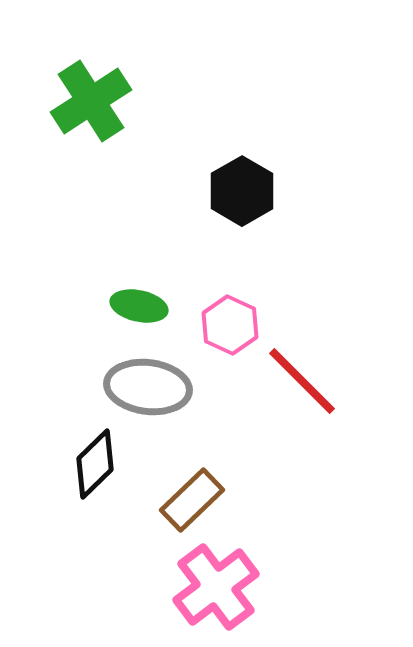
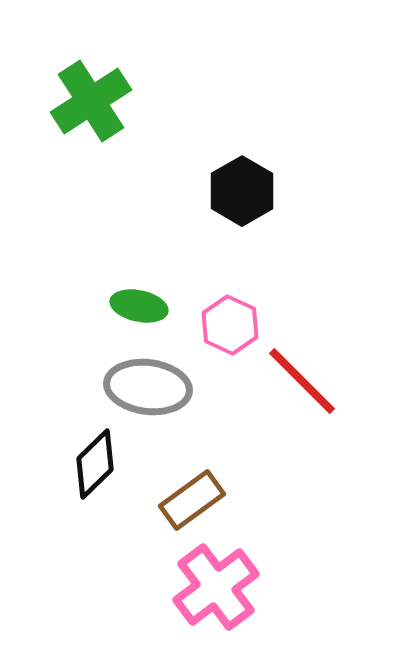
brown rectangle: rotated 8 degrees clockwise
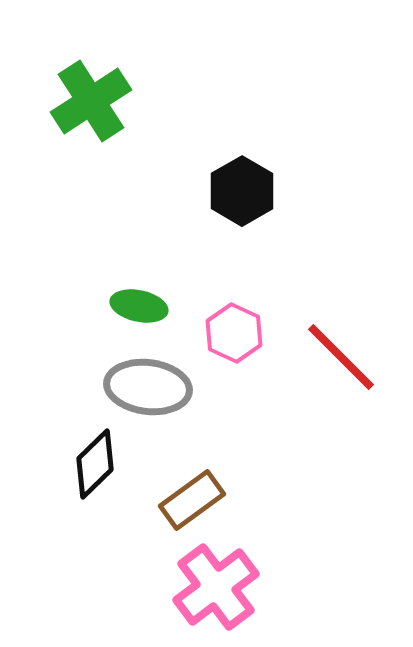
pink hexagon: moved 4 px right, 8 px down
red line: moved 39 px right, 24 px up
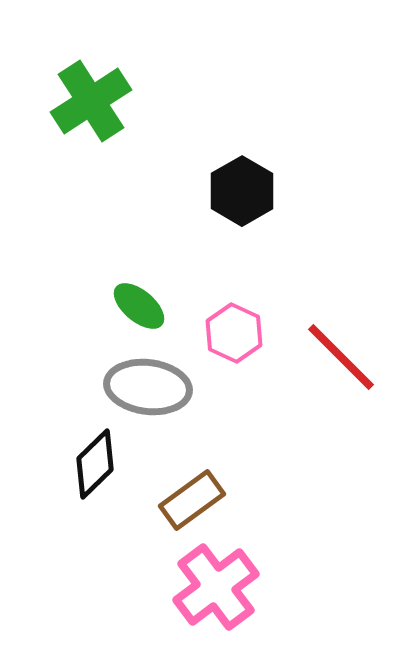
green ellipse: rotated 28 degrees clockwise
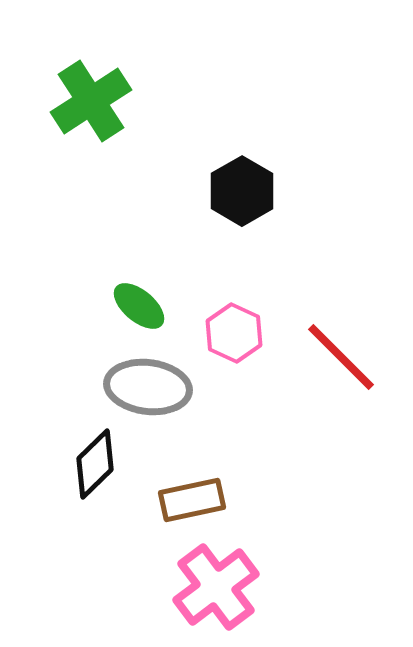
brown rectangle: rotated 24 degrees clockwise
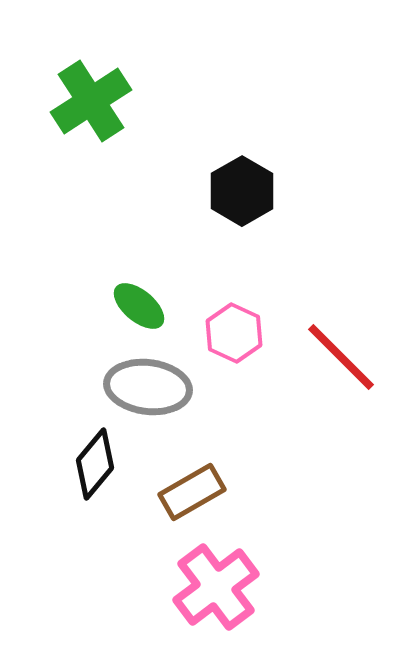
black diamond: rotated 6 degrees counterclockwise
brown rectangle: moved 8 px up; rotated 18 degrees counterclockwise
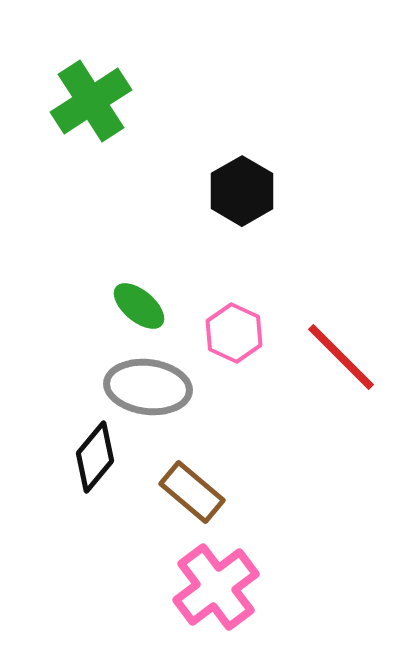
black diamond: moved 7 px up
brown rectangle: rotated 70 degrees clockwise
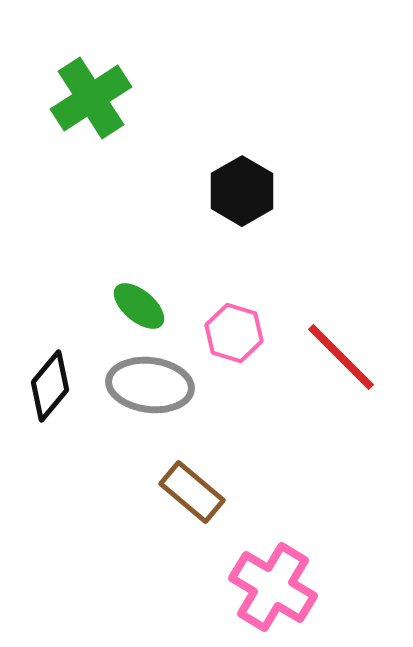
green cross: moved 3 px up
pink hexagon: rotated 8 degrees counterclockwise
gray ellipse: moved 2 px right, 2 px up
black diamond: moved 45 px left, 71 px up
pink cross: moved 57 px right; rotated 22 degrees counterclockwise
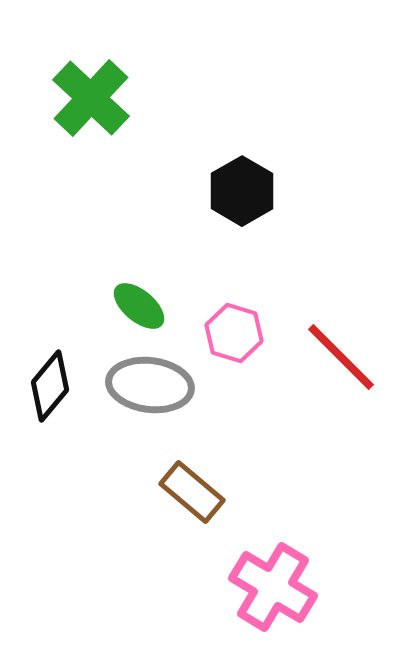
green cross: rotated 14 degrees counterclockwise
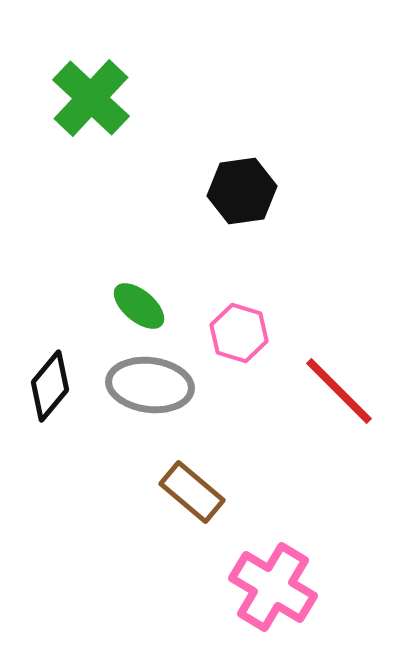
black hexagon: rotated 22 degrees clockwise
pink hexagon: moved 5 px right
red line: moved 2 px left, 34 px down
